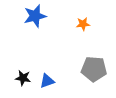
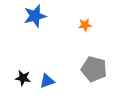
orange star: moved 2 px right, 1 px down
gray pentagon: rotated 10 degrees clockwise
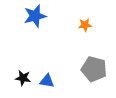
blue triangle: rotated 28 degrees clockwise
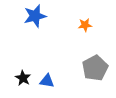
gray pentagon: moved 1 px right, 1 px up; rotated 30 degrees clockwise
black star: rotated 21 degrees clockwise
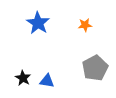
blue star: moved 3 px right, 7 px down; rotated 25 degrees counterclockwise
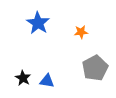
orange star: moved 4 px left, 7 px down
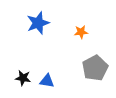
blue star: rotated 20 degrees clockwise
black star: rotated 21 degrees counterclockwise
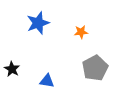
black star: moved 11 px left, 9 px up; rotated 21 degrees clockwise
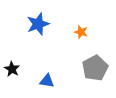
blue star: moved 1 px down
orange star: rotated 24 degrees clockwise
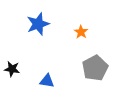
orange star: rotated 16 degrees clockwise
black star: rotated 21 degrees counterclockwise
